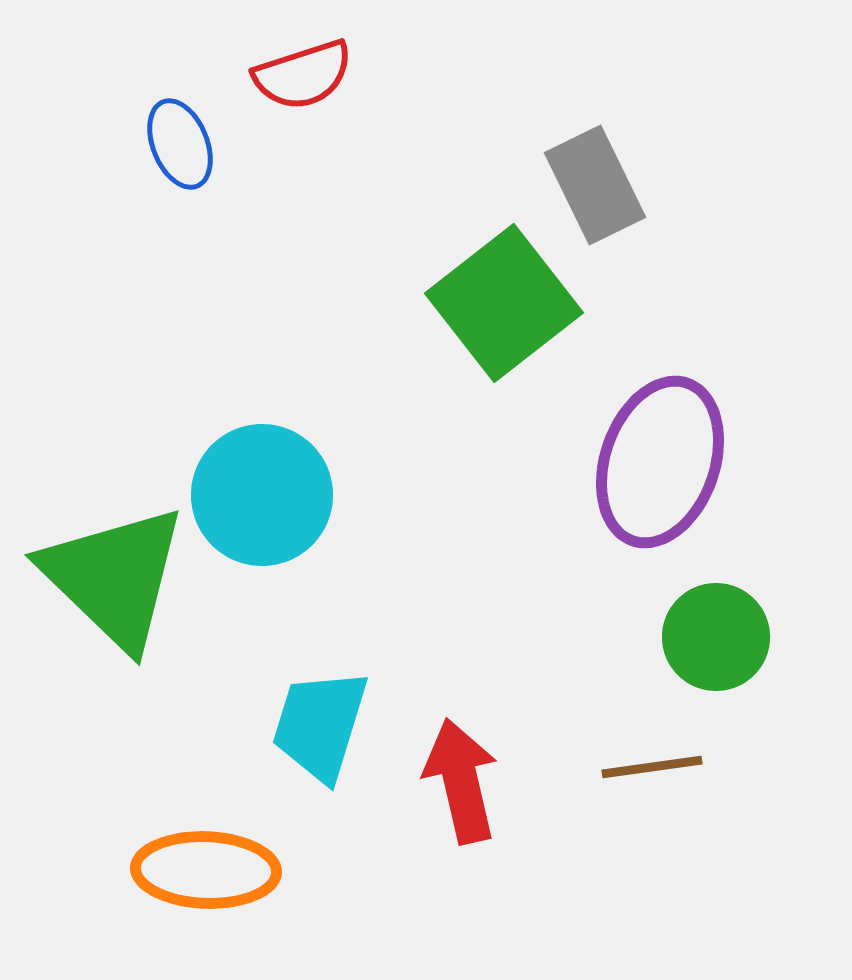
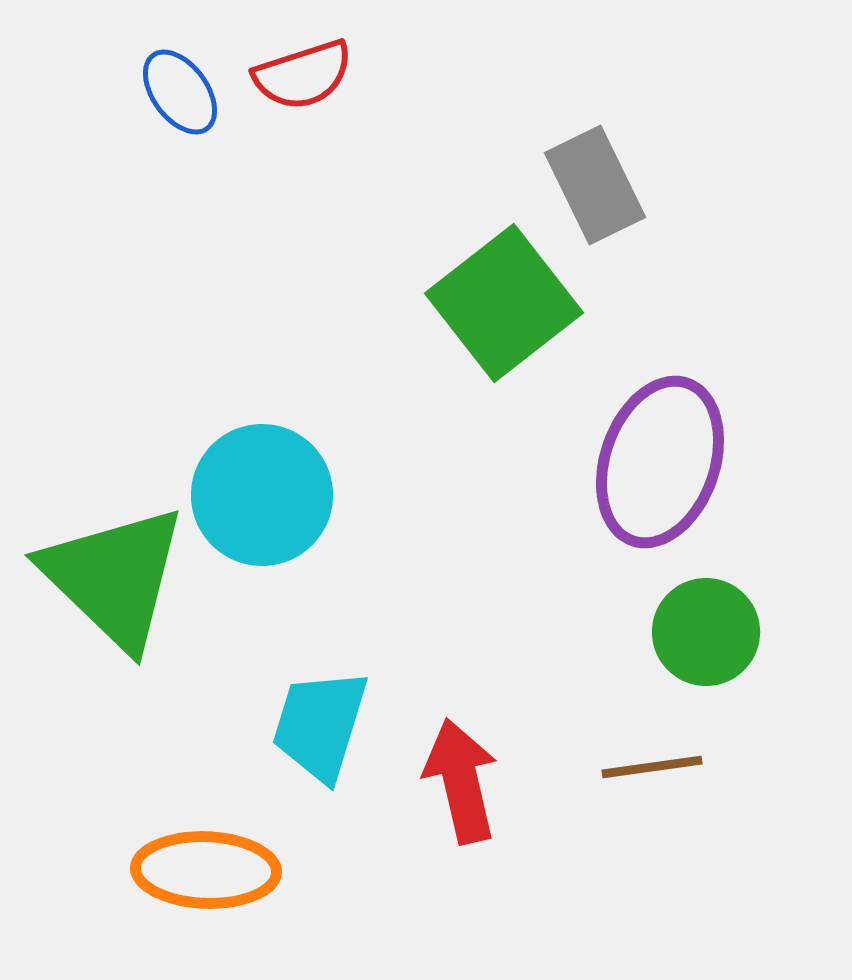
blue ellipse: moved 52 px up; rotated 14 degrees counterclockwise
green circle: moved 10 px left, 5 px up
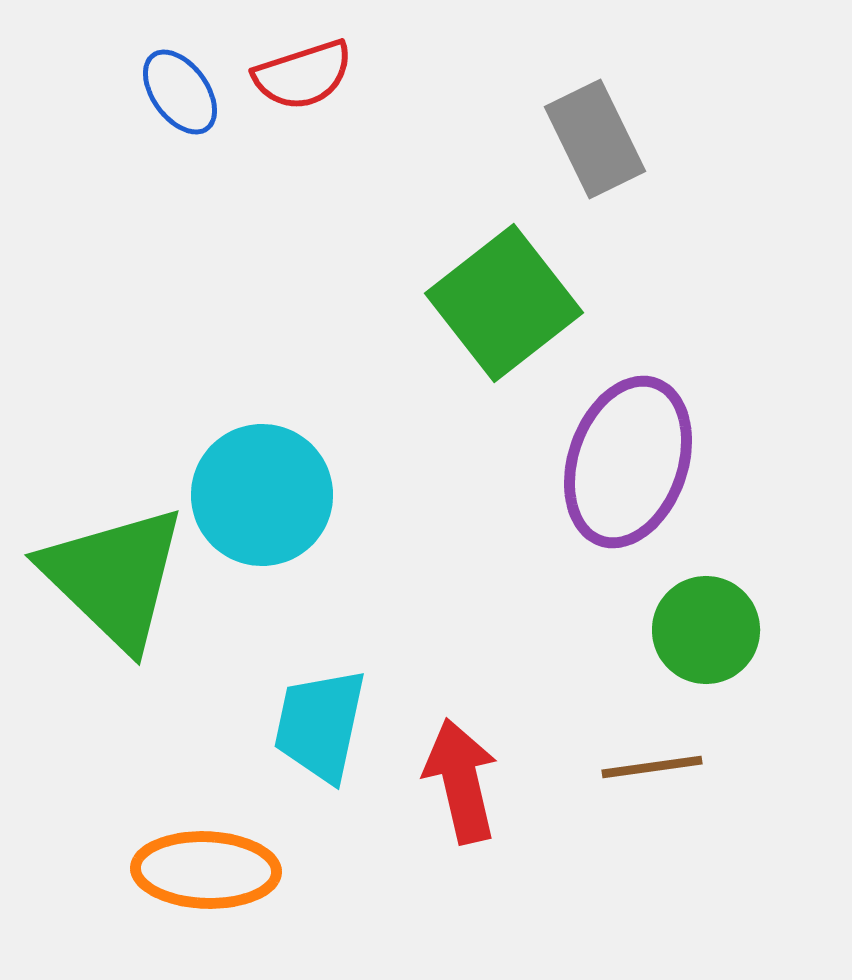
gray rectangle: moved 46 px up
purple ellipse: moved 32 px left
green circle: moved 2 px up
cyan trapezoid: rotated 5 degrees counterclockwise
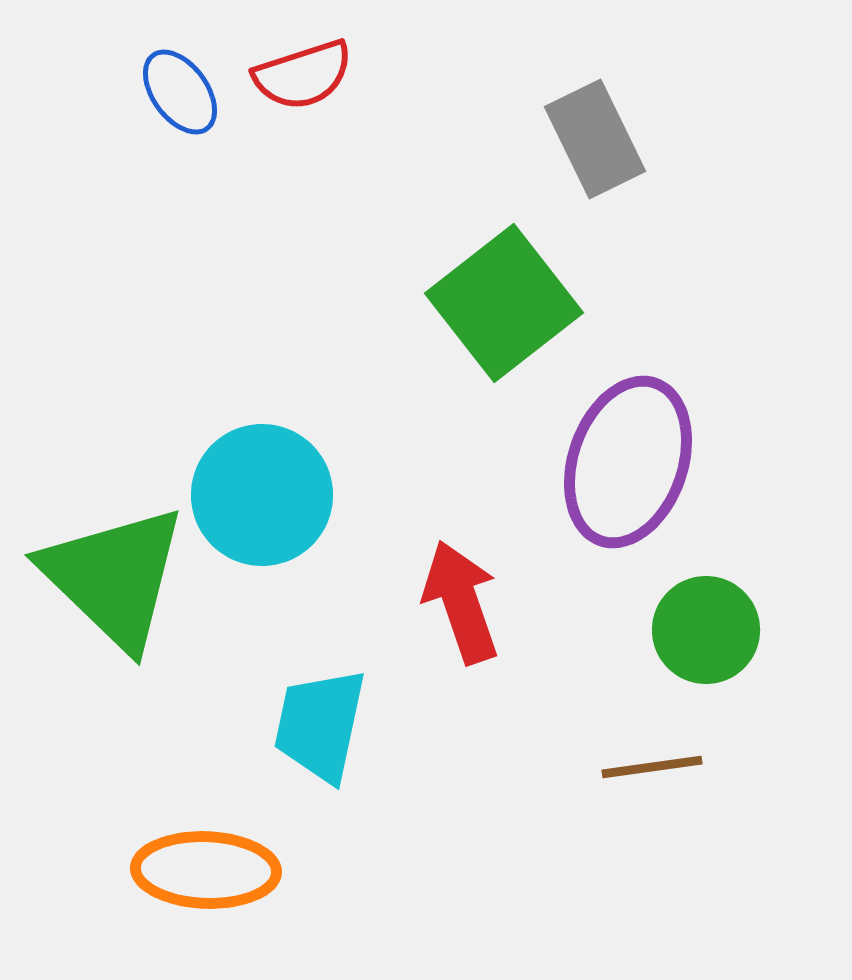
red arrow: moved 179 px up; rotated 6 degrees counterclockwise
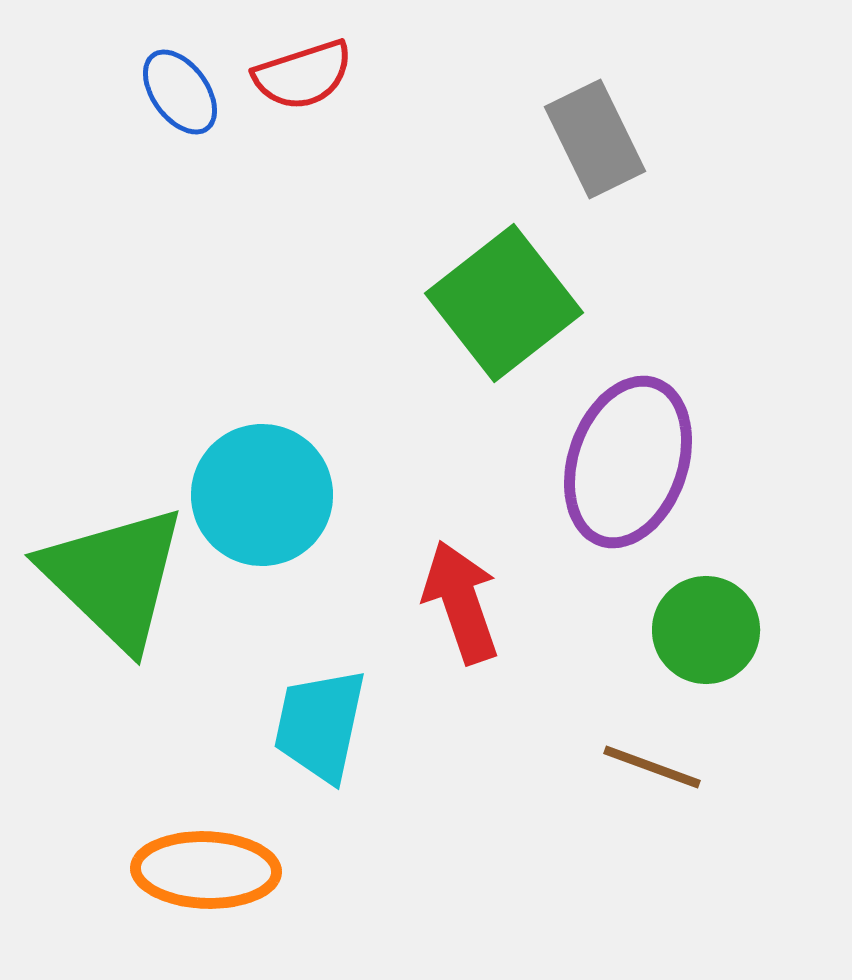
brown line: rotated 28 degrees clockwise
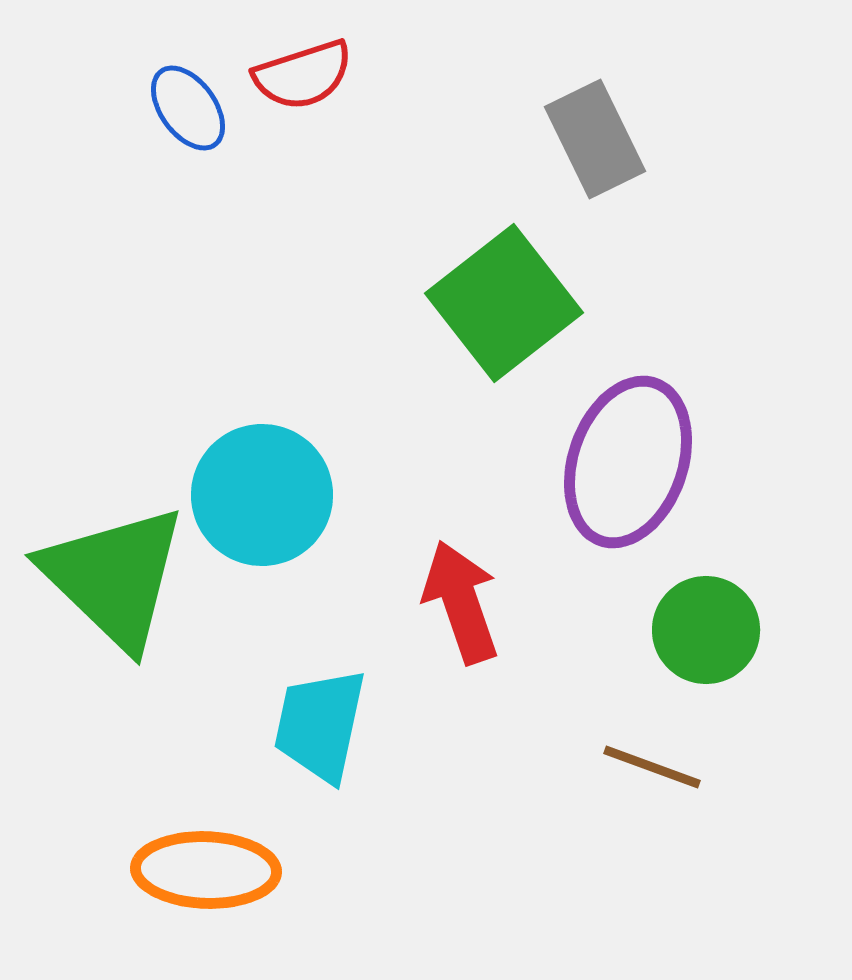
blue ellipse: moved 8 px right, 16 px down
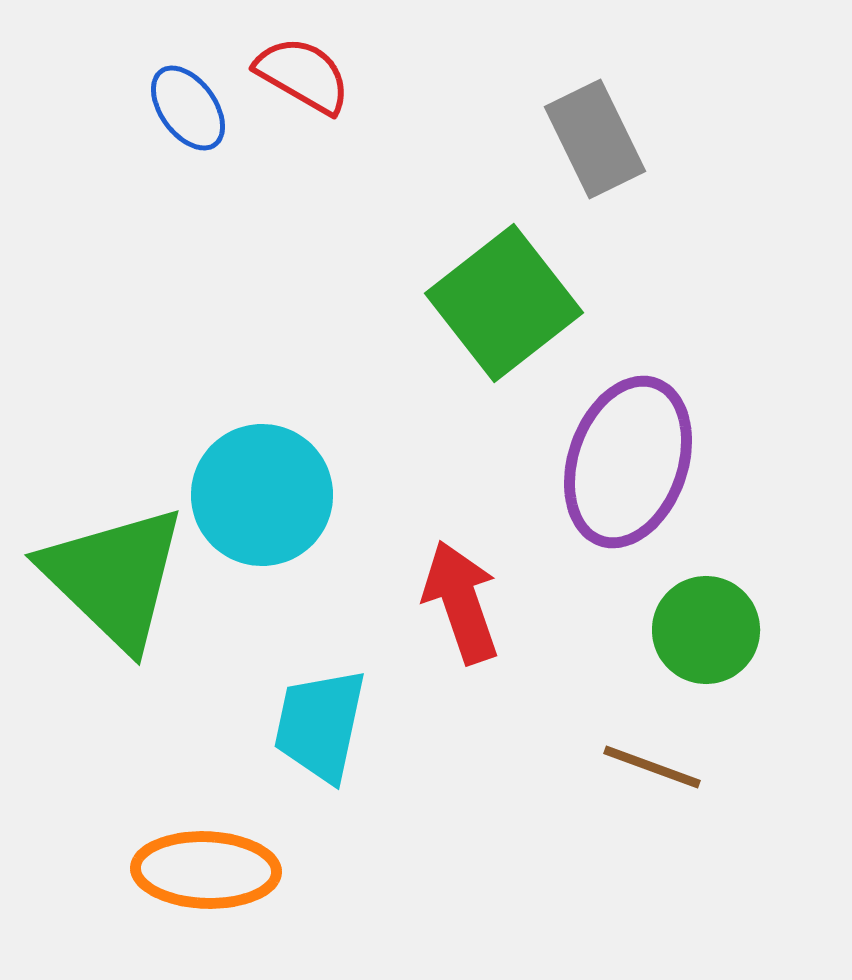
red semicircle: rotated 132 degrees counterclockwise
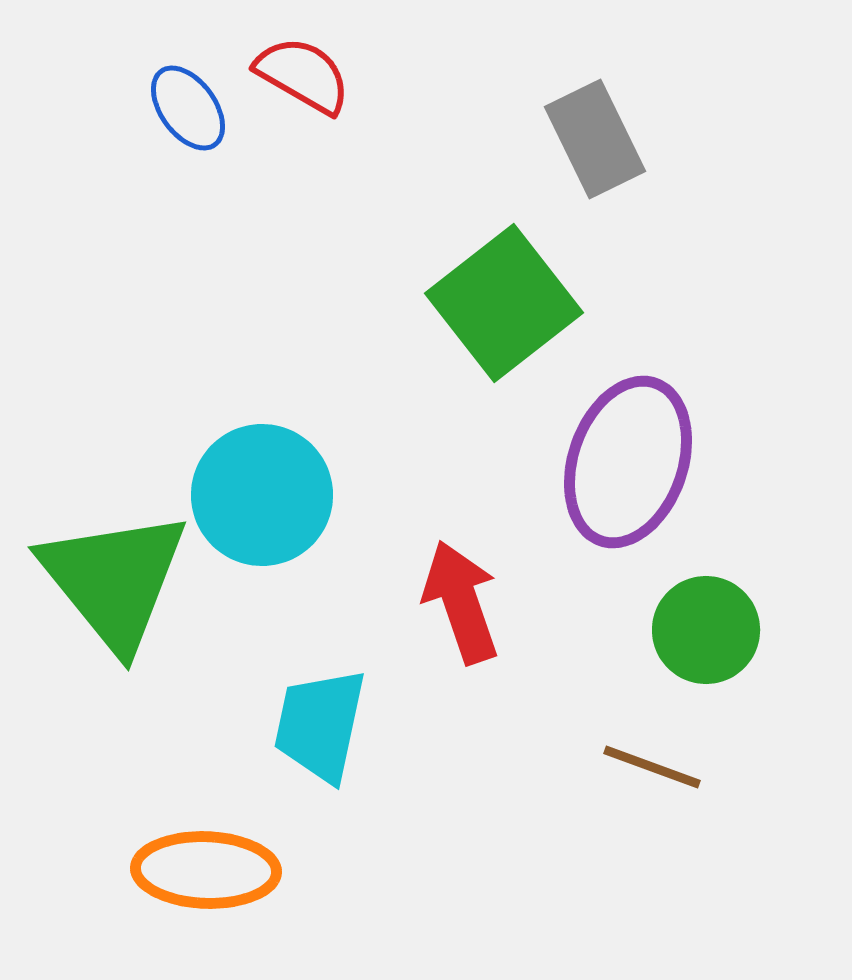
green triangle: moved 3 px down; rotated 7 degrees clockwise
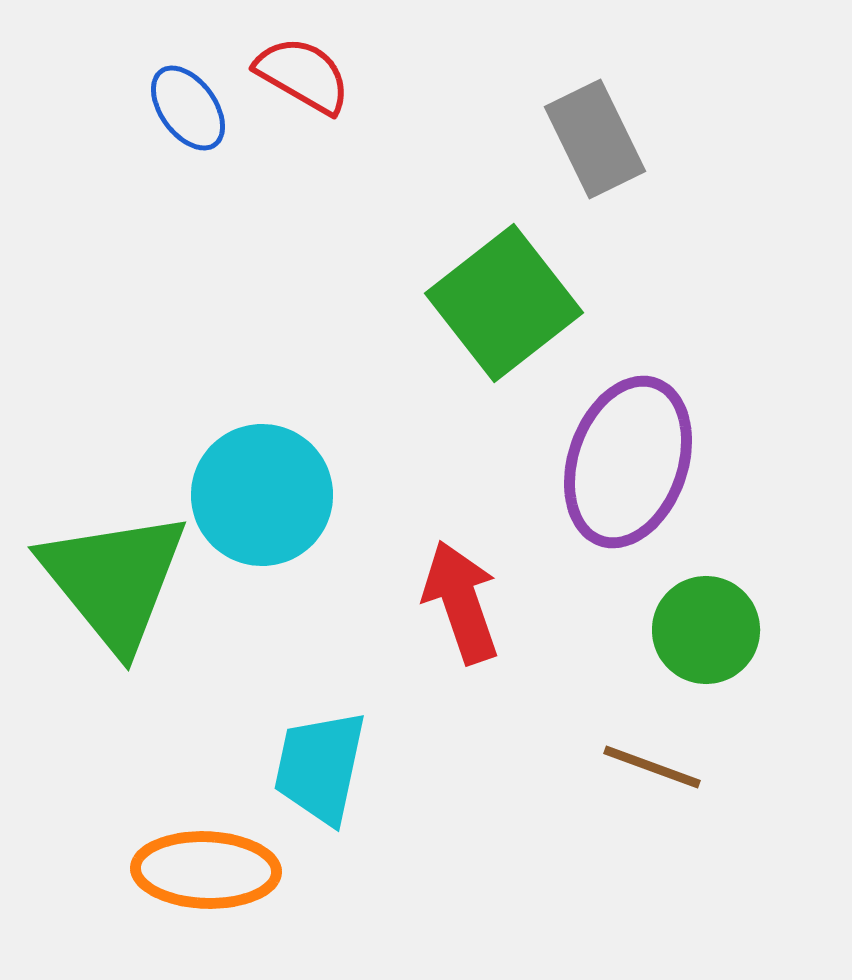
cyan trapezoid: moved 42 px down
